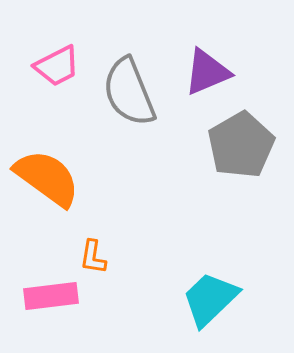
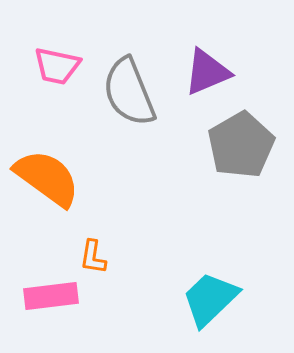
pink trapezoid: rotated 39 degrees clockwise
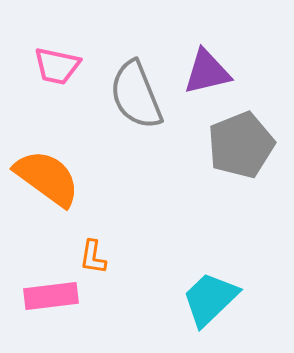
purple triangle: rotated 10 degrees clockwise
gray semicircle: moved 7 px right, 3 px down
gray pentagon: rotated 8 degrees clockwise
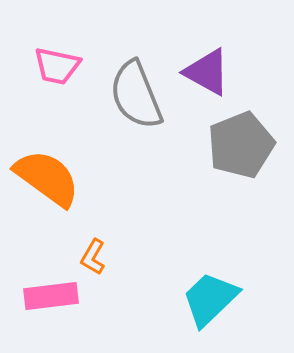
purple triangle: rotated 42 degrees clockwise
orange L-shape: rotated 21 degrees clockwise
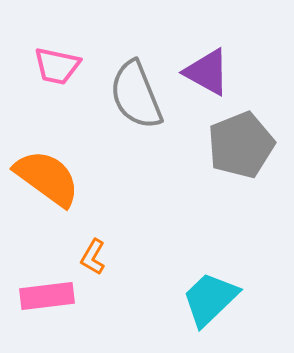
pink rectangle: moved 4 px left
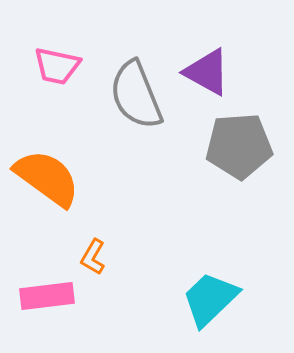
gray pentagon: moved 2 px left, 1 px down; rotated 18 degrees clockwise
